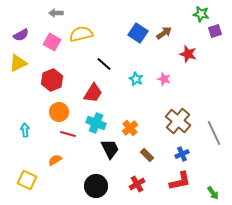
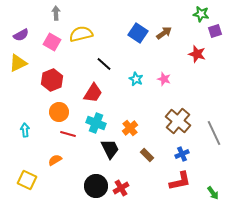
gray arrow: rotated 88 degrees clockwise
red star: moved 9 px right
red cross: moved 16 px left, 4 px down
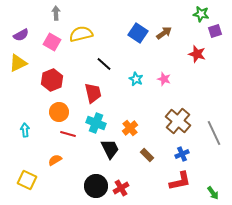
red trapezoid: rotated 45 degrees counterclockwise
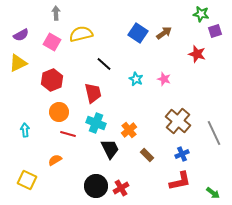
orange cross: moved 1 px left, 2 px down
green arrow: rotated 16 degrees counterclockwise
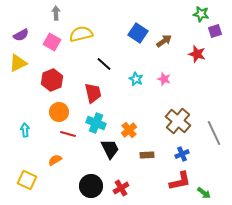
brown arrow: moved 8 px down
brown rectangle: rotated 48 degrees counterclockwise
black circle: moved 5 px left
green arrow: moved 9 px left
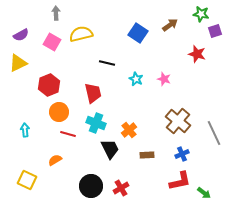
brown arrow: moved 6 px right, 16 px up
black line: moved 3 px right, 1 px up; rotated 28 degrees counterclockwise
red hexagon: moved 3 px left, 5 px down
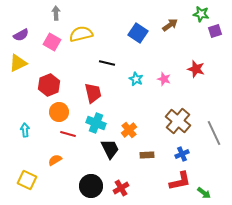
red star: moved 1 px left, 15 px down
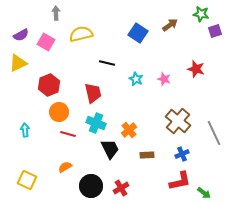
pink square: moved 6 px left
orange semicircle: moved 10 px right, 7 px down
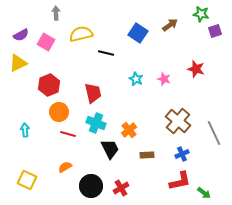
black line: moved 1 px left, 10 px up
